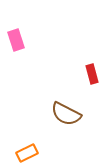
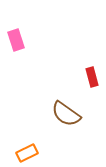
red rectangle: moved 3 px down
brown semicircle: rotated 8 degrees clockwise
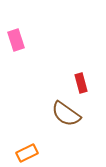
red rectangle: moved 11 px left, 6 px down
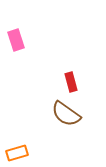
red rectangle: moved 10 px left, 1 px up
orange rectangle: moved 10 px left; rotated 10 degrees clockwise
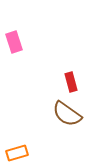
pink rectangle: moved 2 px left, 2 px down
brown semicircle: moved 1 px right
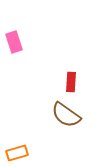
red rectangle: rotated 18 degrees clockwise
brown semicircle: moved 1 px left, 1 px down
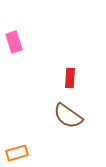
red rectangle: moved 1 px left, 4 px up
brown semicircle: moved 2 px right, 1 px down
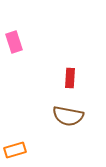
brown semicircle: rotated 24 degrees counterclockwise
orange rectangle: moved 2 px left, 3 px up
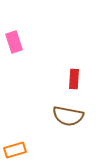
red rectangle: moved 4 px right, 1 px down
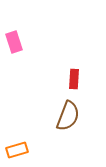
brown semicircle: rotated 80 degrees counterclockwise
orange rectangle: moved 2 px right
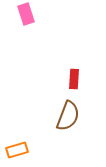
pink rectangle: moved 12 px right, 28 px up
